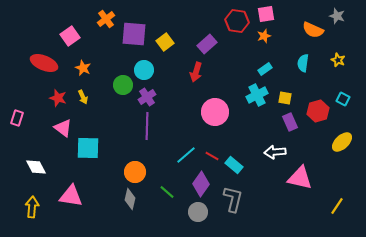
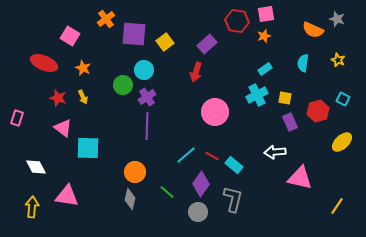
gray star at (337, 16): moved 3 px down
pink square at (70, 36): rotated 24 degrees counterclockwise
pink triangle at (71, 196): moved 4 px left
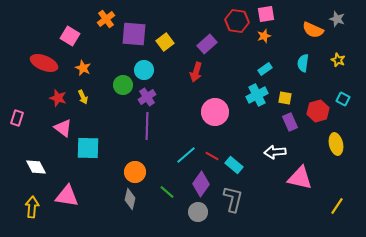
yellow ellipse at (342, 142): moved 6 px left, 2 px down; rotated 60 degrees counterclockwise
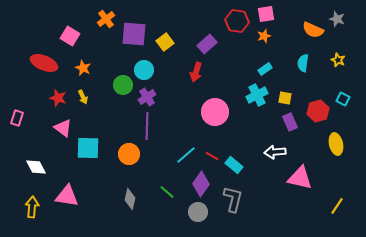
orange circle at (135, 172): moved 6 px left, 18 px up
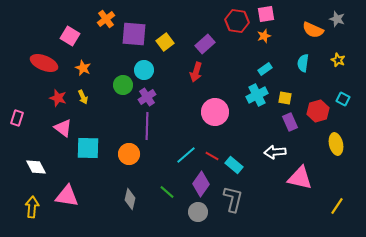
purple rectangle at (207, 44): moved 2 px left
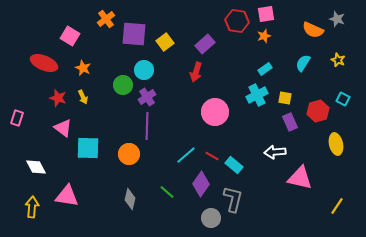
cyan semicircle at (303, 63): rotated 24 degrees clockwise
gray circle at (198, 212): moved 13 px right, 6 px down
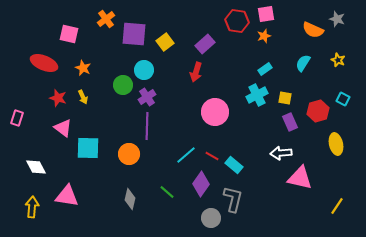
pink square at (70, 36): moved 1 px left, 2 px up; rotated 18 degrees counterclockwise
white arrow at (275, 152): moved 6 px right, 1 px down
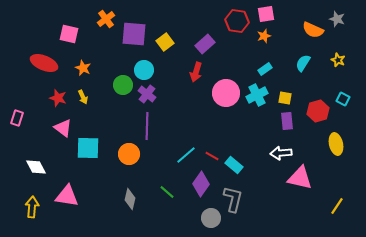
purple cross at (147, 97): moved 3 px up; rotated 18 degrees counterclockwise
pink circle at (215, 112): moved 11 px right, 19 px up
purple rectangle at (290, 122): moved 3 px left, 1 px up; rotated 18 degrees clockwise
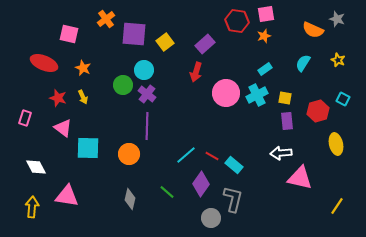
pink rectangle at (17, 118): moved 8 px right
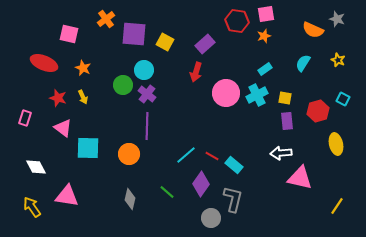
yellow square at (165, 42): rotated 24 degrees counterclockwise
yellow arrow at (32, 207): rotated 40 degrees counterclockwise
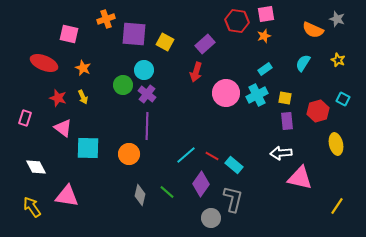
orange cross at (106, 19): rotated 18 degrees clockwise
gray diamond at (130, 199): moved 10 px right, 4 px up
